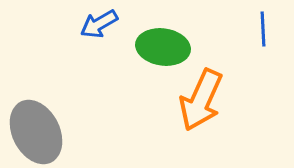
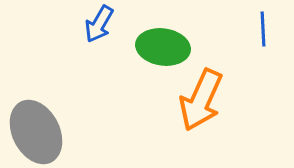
blue arrow: rotated 30 degrees counterclockwise
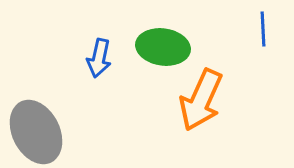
blue arrow: moved 34 px down; rotated 18 degrees counterclockwise
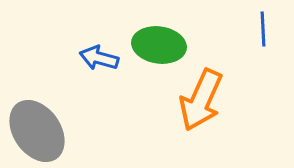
green ellipse: moved 4 px left, 2 px up
blue arrow: rotated 93 degrees clockwise
gray ellipse: moved 1 px right, 1 px up; rotated 8 degrees counterclockwise
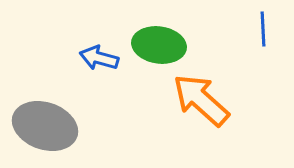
orange arrow: rotated 108 degrees clockwise
gray ellipse: moved 8 px right, 5 px up; rotated 36 degrees counterclockwise
